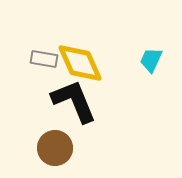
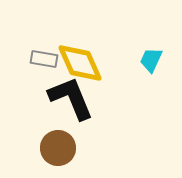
black L-shape: moved 3 px left, 3 px up
brown circle: moved 3 px right
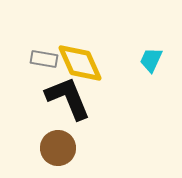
black L-shape: moved 3 px left
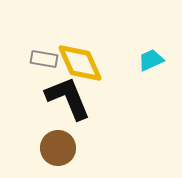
cyan trapezoid: rotated 40 degrees clockwise
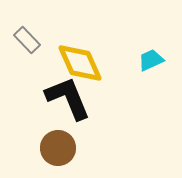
gray rectangle: moved 17 px left, 19 px up; rotated 36 degrees clockwise
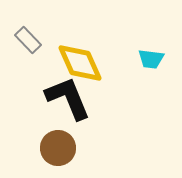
gray rectangle: moved 1 px right
cyan trapezoid: moved 1 px up; rotated 148 degrees counterclockwise
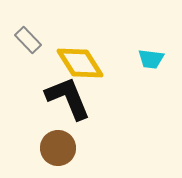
yellow diamond: rotated 9 degrees counterclockwise
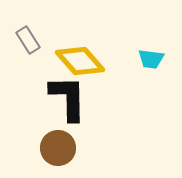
gray rectangle: rotated 12 degrees clockwise
yellow diamond: moved 2 px up; rotated 9 degrees counterclockwise
black L-shape: rotated 21 degrees clockwise
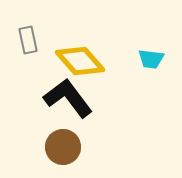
gray rectangle: rotated 20 degrees clockwise
black L-shape: rotated 36 degrees counterclockwise
brown circle: moved 5 px right, 1 px up
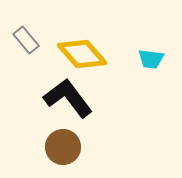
gray rectangle: moved 2 px left; rotated 28 degrees counterclockwise
yellow diamond: moved 2 px right, 7 px up
